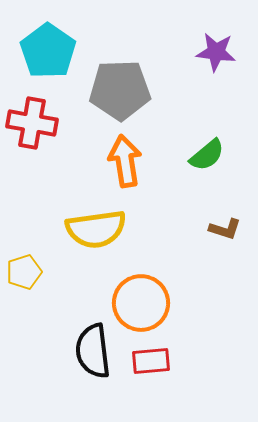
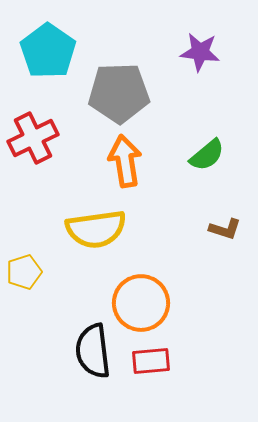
purple star: moved 16 px left
gray pentagon: moved 1 px left, 3 px down
red cross: moved 1 px right, 15 px down; rotated 36 degrees counterclockwise
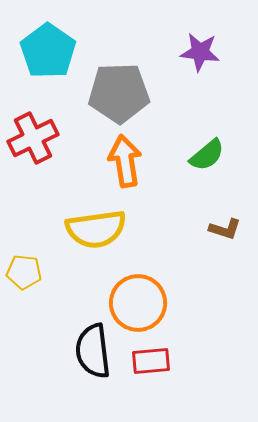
yellow pentagon: rotated 24 degrees clockwise
orange circle: moved 3 px left
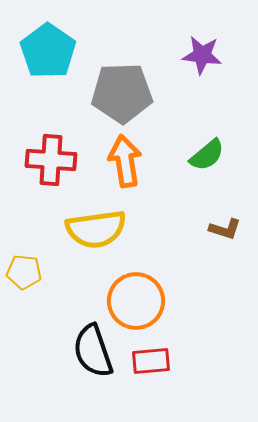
purple star: moved 2 px right, 3 px down
gray pentagon: moved 3 px right
red cross: moved 18 px right, 22 px down; rotated 30 degrees clockwise
orange circle: moved 2 px left, 2 px up
black semicircle: rotated 12 degrees counterclockwise
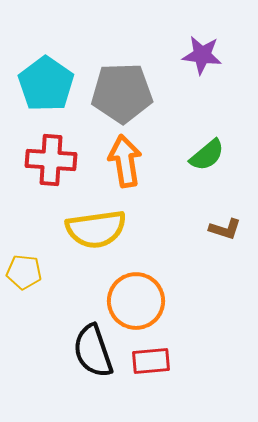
cyan pentagon: moved 2 px left, 33 px down
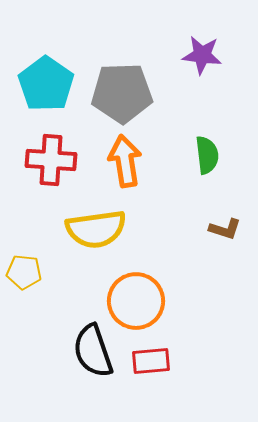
green semicircle: rotated 57 degrees counterclockwise
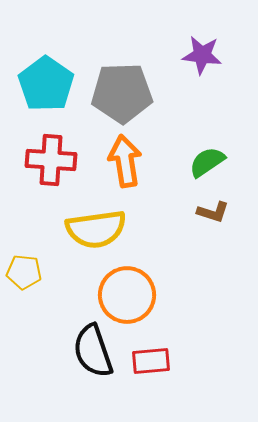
green semicircle: moved 7 px down; rotated 117 degrees counterclockwise
brown L-shape: moved 12 px left, 17 px up
orange circle: moved 9 px left, 6 px up
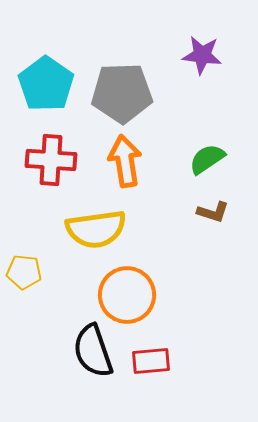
green semicircle: moved 3 px up
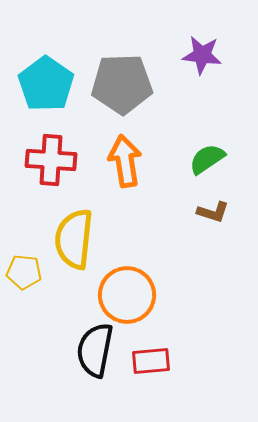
gray pentagon: moved 9 px up
yellow semicircle: moved 22 px left, 10 px down; rotated 104 degrees clockwise
black semicircle: moved 2 px right, 1 px up; rotated 30 degrees clockwise
